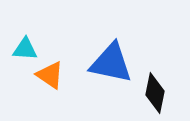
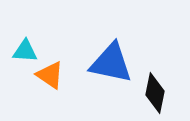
cyan triangle: moved 2 px down
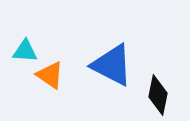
blue triangle: moved 1 px right, 2 px down; rotated 15 degrees clockwise
black diamond: moved 3 px right, 2 px down
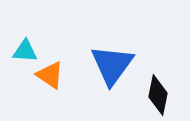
blue triangle: rotated 39 degrees clockwise
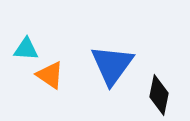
cyan triangle: moved 1 px right, 2 px up
black diamond: moved 1 px right
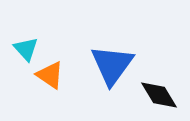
cyan triangle: rotated 44 degrees clockwise
black diamond: rotated 42 degrees counterclockwise
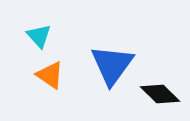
cyan triangle: moved 13 px right, 13 px up
black diamond: moved 1 px right, 1 px up; rotated 15 degrees counterclockwise
